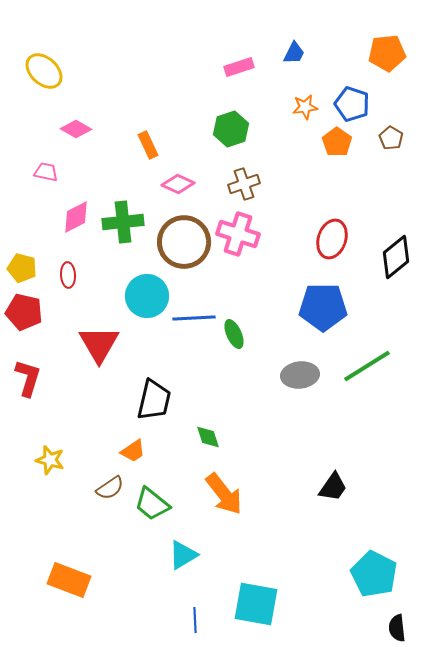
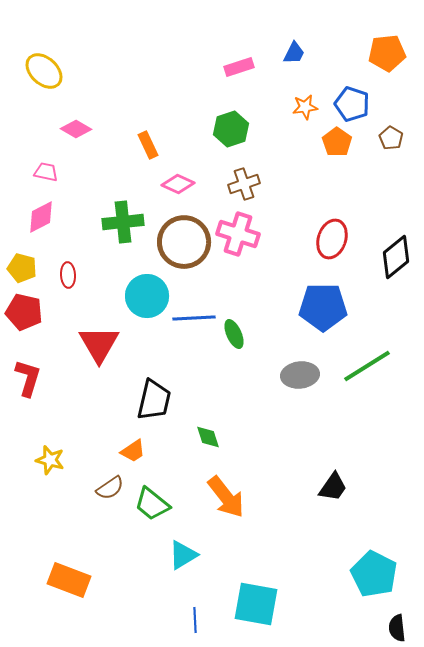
pink diamond at (76, 217): moved 35 px left
orange arrow at (224, 494): moved 2 px right, 3 px down
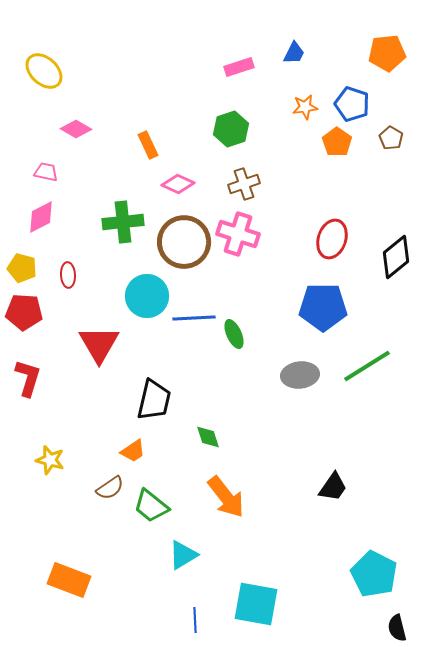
red pentagon at (24, 312): rotated 9 degrees counterclockwise
green trapezoid at (152, 504): moved 1 px left, 2 px down
black semicircle at (397, 628): rotated 8 degrees counterclockwise
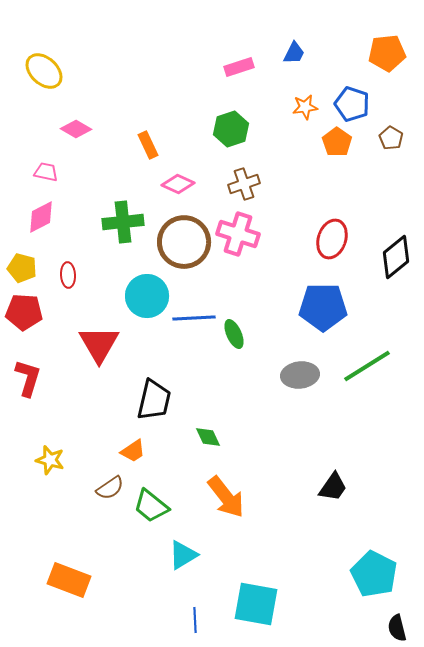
green diamond at (208, 437): rotated 8 degrees counterclockwise
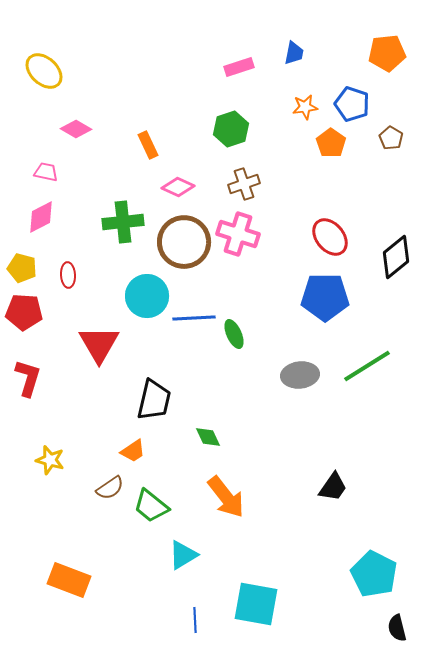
blue trapezoid at (294, 53): rotated 15 degrees counterclockwise
orange pentagon at (337, 142): moved 6 px left, 1 px down
pink diamond at (178, 184): moved 3 px down
red ellipse at (332, 239): moved 2 px left, 2 px up; rotated 57 degrees counterclockwise
blue pentagon at (323, 307): moved 2 px right, 10 px up
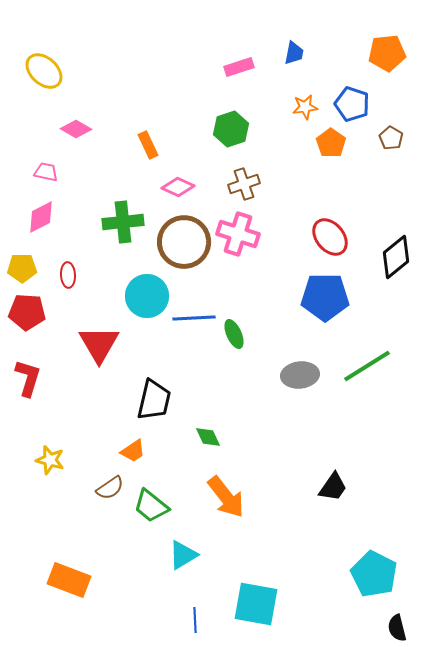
yellow pentagon at (22, 268): rotated 16 degrees counterclockwise
red pentagon at (24, 312): moved 3 px right
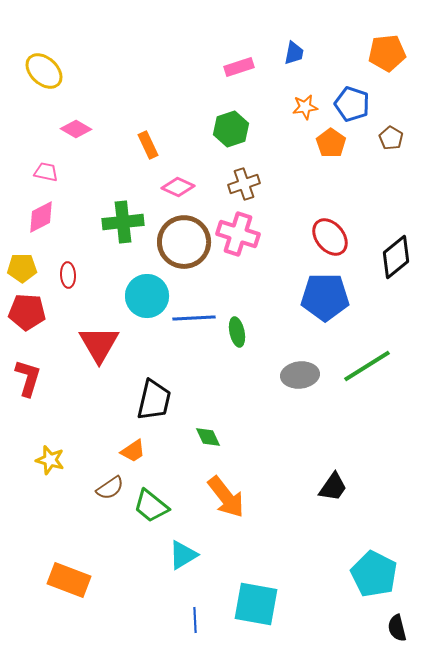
green ellipse at (234, 334): moved 3 px right, 2 px up; rotated 12 degrees clockwise
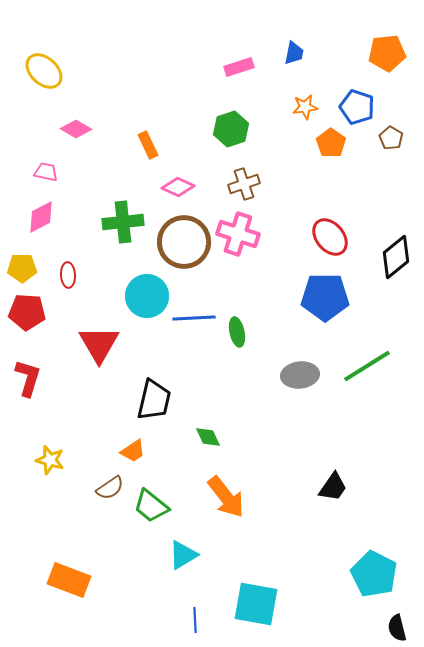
blue pentagon at (352, 104): moved 5 px right, 3 px down
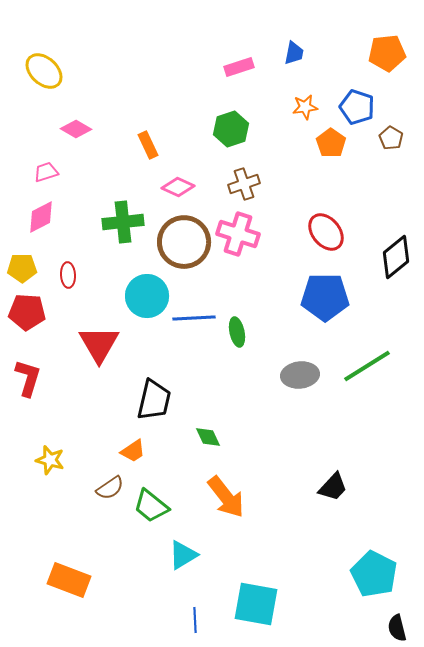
pink trapezoid at (46, 172): rotated 30 degrees counterclockwise
red ellipse at (330, 237): moved 4 px left, 5 px up
black trapezoid at (333, 487): rotated 8 degrees clockwise
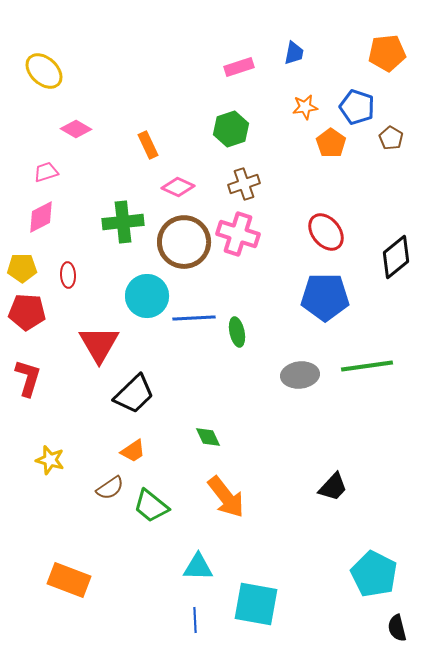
green line at (367, 366): rotated 24 degrees clockwise
black trapezoid at (154, 400): moved 20 px left, 6 px up; rotated 33 degrees clockwise
cyan triangle at (183, 555): moved 15 px right, 12 px down; rotated 32 degrees clockwise
